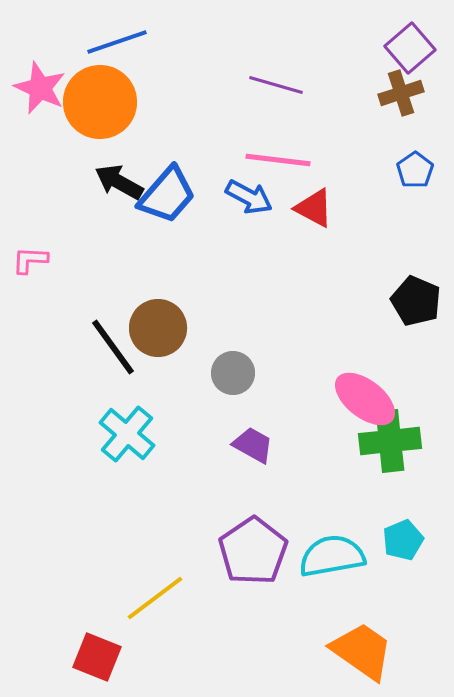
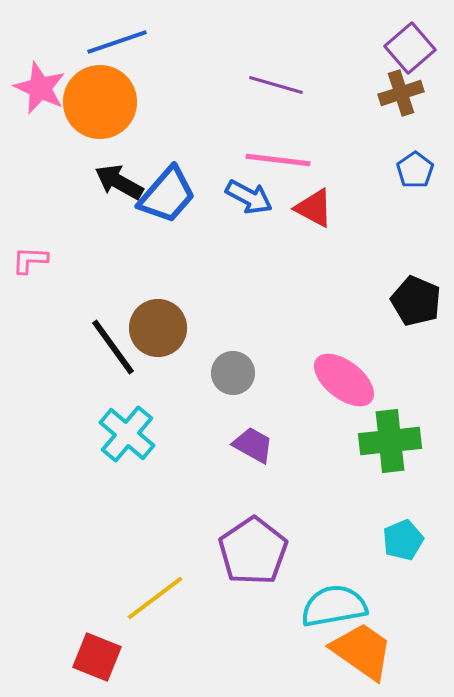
pink ellipse: moved 21 px left, 19 px up
cyan semicircle: moved 2 px right, 50 px down
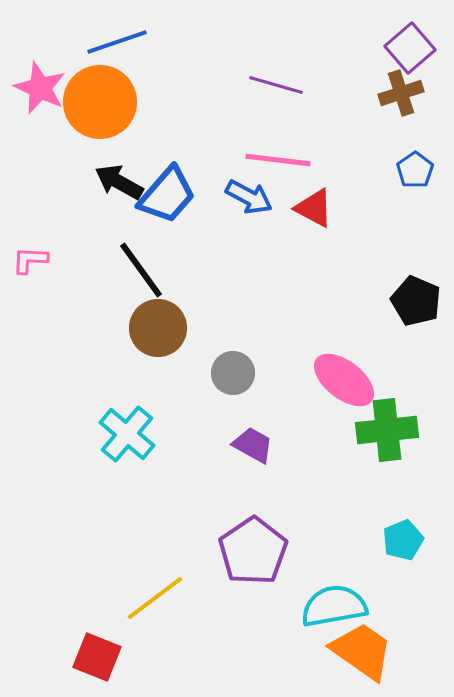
black line: moved 28 px right, 77 px up
green cross: moved 3 px left, 11 px up
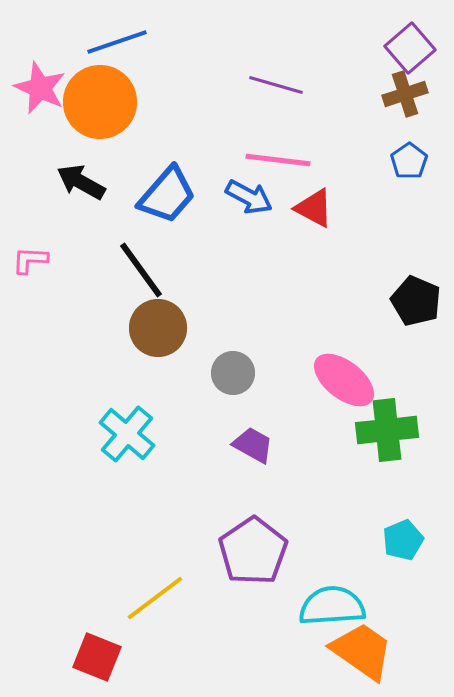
brown cross: moved 4 px right, 1 px down
blue pentagon: moved 6 px left, 9 px up
black arrow: moved 38 px left
cyan semicircle: moved 2 px left; rotated 6 degrees clockwise
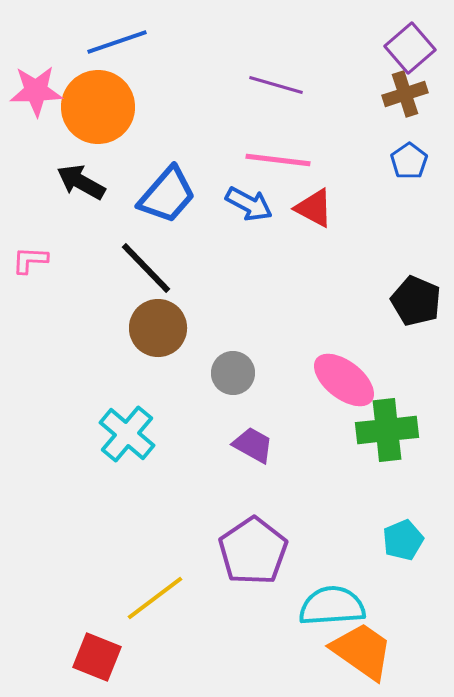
pink star: moved 4 px left, 3 px down; rotated 26 degrees counterclockwise
orange circle: moved 2 px left, 5 px down
blue arrow: moved 7 px down
black line: moved 5 px right, 2 px up; rotated 8 degrees counterclockwise
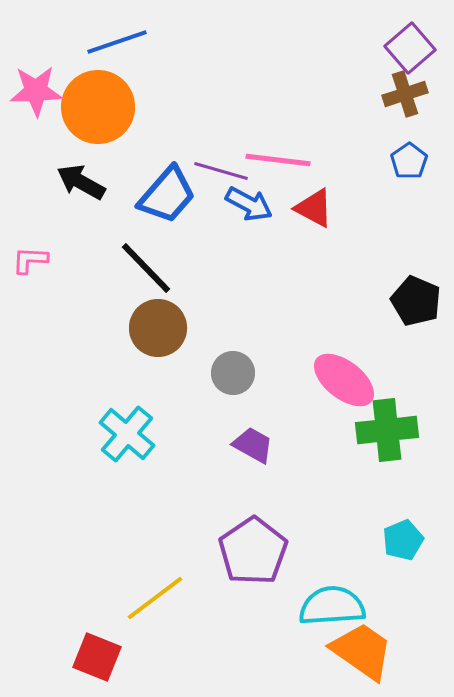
purple line: moved 55 px left, 86 px down
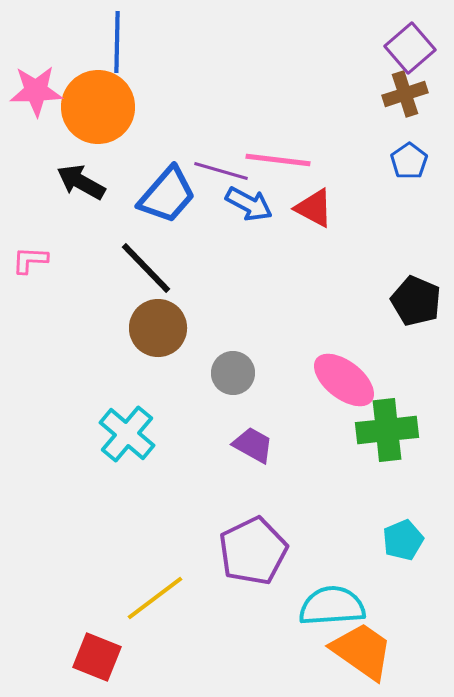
blue line: rotated 70 degrees counterclockwise
purple pentagon: rotated 8 degrees clockwise
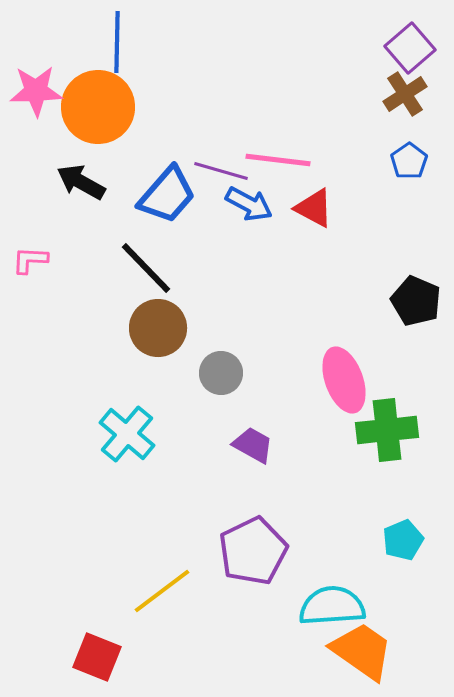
brown cross: rotated 15 degrees counterclockwise
gray circle: moved 12 px left
pink ellipse: rotated 32 degrees clockwise
yellow line: moved 7 px right, 7 px up
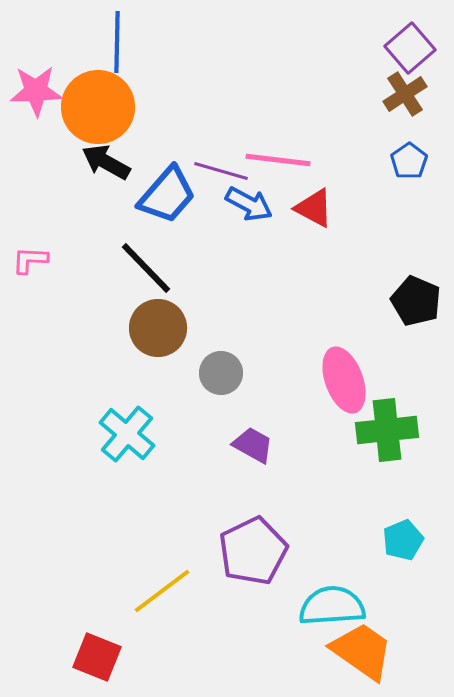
black arrow: moved 25 px right, 20 px up
